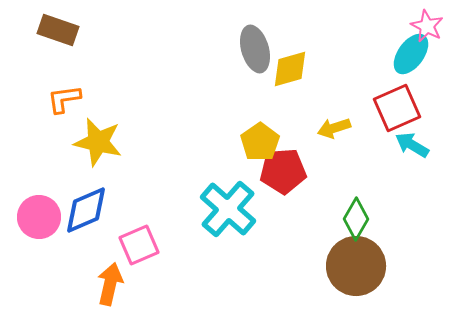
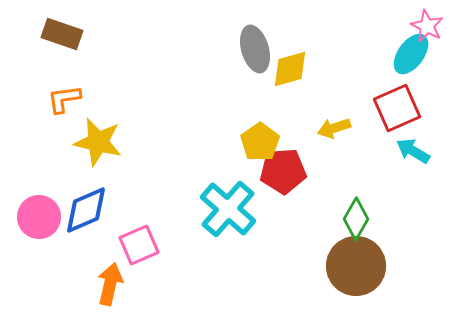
brown rectangle: moved 4 px right, 4 px down
cyan arrow: moved 1 px right, 6 px down
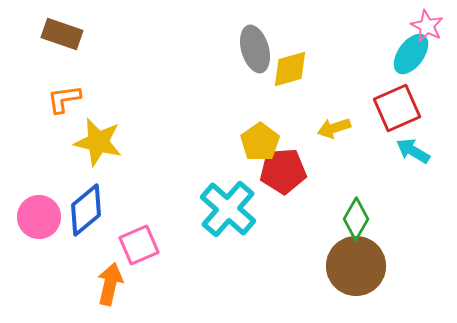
blue diamond: rotated 16 degrees counterclockwise
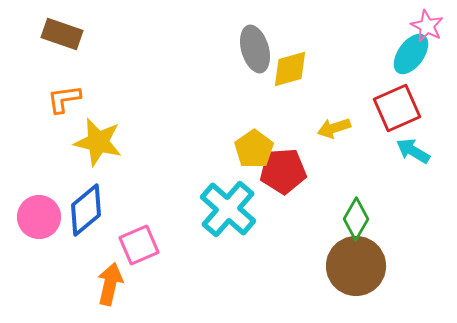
yellow pentagon: moved 6 px left, 7 px down
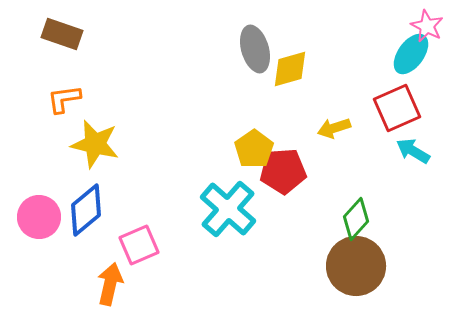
yellow star: moved 3 px left, 2 px down
green diamond: rotated 12 degrees clockwise
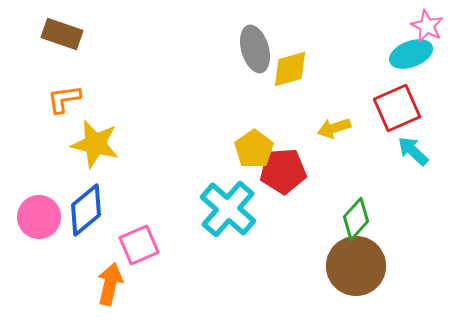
cyan ellipse: rotated 33 degrees clockwise
cyan arrow: rotated 12 degrees clockwise
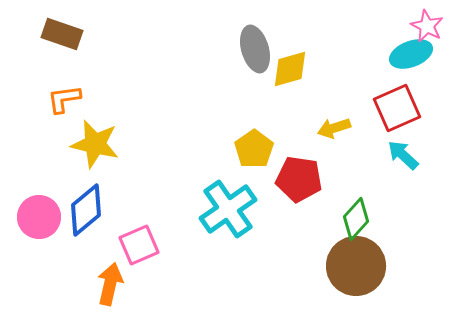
cyan arrow: moved 10 px left, 4 px down
red pentagon: moved 16 px right, 8 px down; rotated 12 degrees clockwise
cyan cross: rotated 14 degrees clockwise
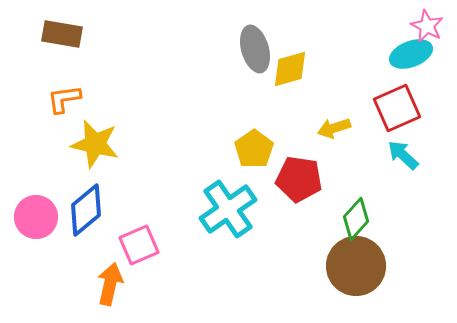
brown rectangle: rotated 9 degrees counterclockwise
pink circle: moved 3 px left
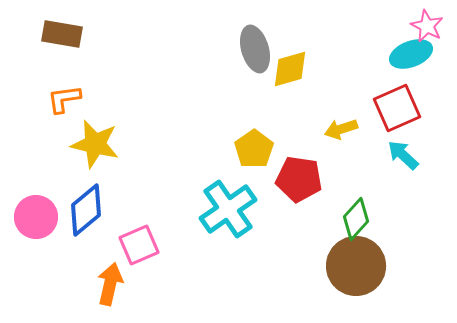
yellow arrow: moved 7 px right, 1 px down
